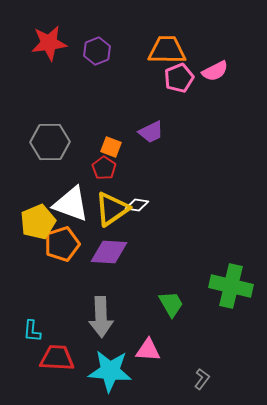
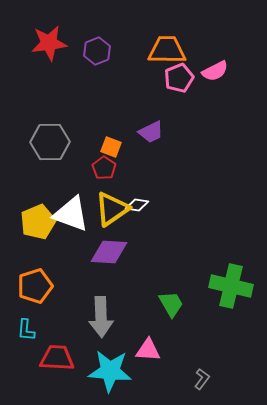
white triangle: moved 10 px down
orange pentagon: moved 27 px left, 42 px down
cyan L-shape: moved 6 px left, 1 px up
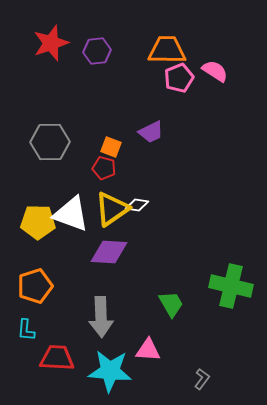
red star: moved 2 px right; rotated 12 degrees counterclockwise
purple hexagon: rotated 16 degrees clockwise
pink semicircle: rotated 120 degrees counterclockwise
red pentagon: rotated 20 degrees counterclockwise
yellow pentagon: rotated 24 degrees clockwise
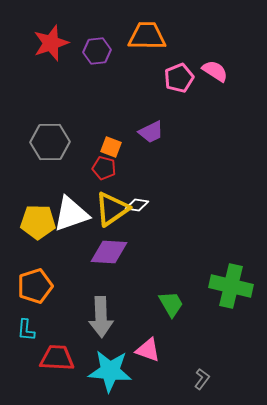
orange trapezoid: moved 20 px left, 14 px up
white triangle: rotated 39 degrees counterclockwise
pink triangle: rotated 16 degrees clockwise
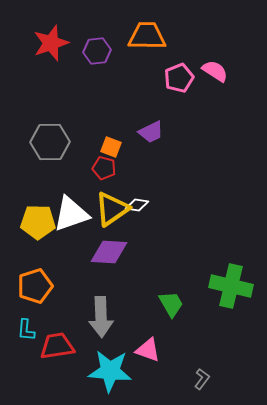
red trapezoid: moved 12 px up; rotated 12 degrees counterclockwise
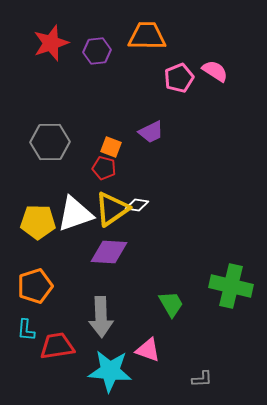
white triangle: moved 4 px right
gray L-shape: rotated 50 degrees clockwise
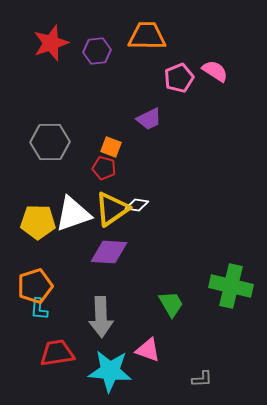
purple trapezoid: moved 2 px left, 13 px up
white triangle: moved 2 px left
cyan L-shape: moved 13 px right, 21 px up
red trapezoid: moved 7 px down
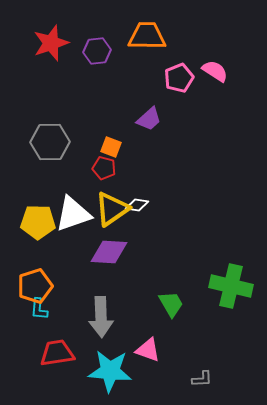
purple trapezoid: rotated 16 degrees counterclockwise
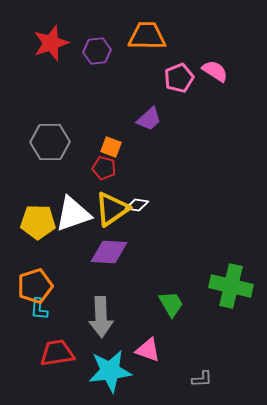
cyan star: rotated 12 degrees counterclockwise
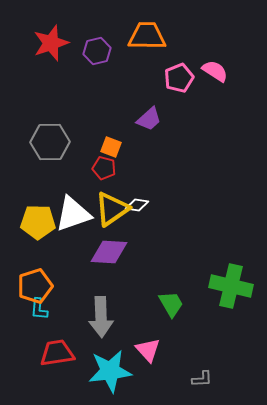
purple hexagon: rotated 8 degrees counterclockwise
pink triangle: rotated 28 degrees clockwise
